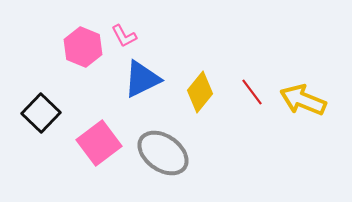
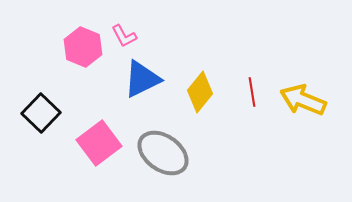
red line: rotated 28 degrees clockwise
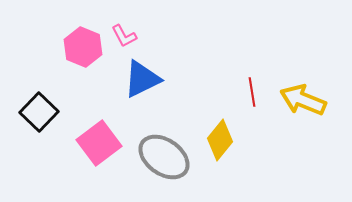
yellow diamond: moved 20 px right, 48 px down
black square: moved 2 px left, 1 px up
gray ellipse: moved 1 px right, 4 px down
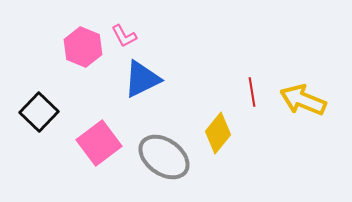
yellow diamond: moved 2 px left, 7 px up
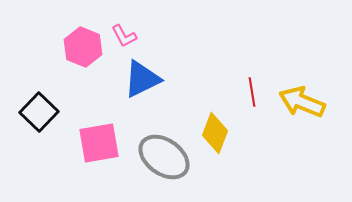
yellow arrow: moved 1 px left, 2 px down
yellow diamond: moved 3 px left; rotated 18 degrees counterclockwise
pink square: rotated 27 degrees clockwise
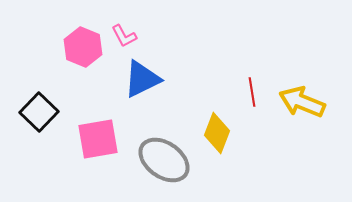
yellow diamond: moved 2 px right
pink square: moved 1 px left, 4 px up
gray ellipse: moved 3 px down
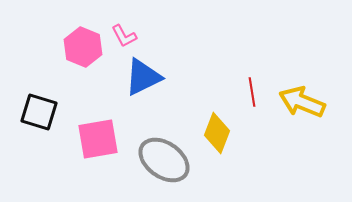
blue triangle: moved 1 px right, 2 px up
black square: rotated 27 degrees counterclockwise
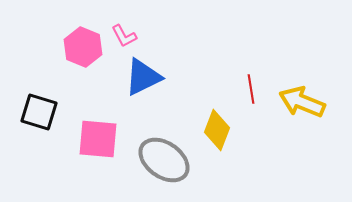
red line: moved 1 px left, 3 px up
yellow diamond: moved 3 px up
pink square: rotated 15 degrees clockwise
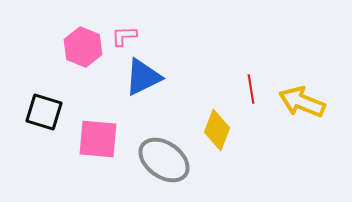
pink L-shape: rotated 116 degrees clockwise
black square: moved 5 px right
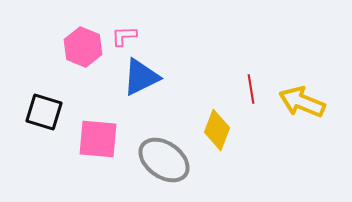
blue triangle: moved 2 px left
